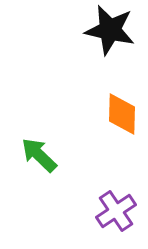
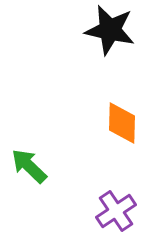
orange diamond: moved 9 px down
green arrow: moved 10 px left, 11 px down
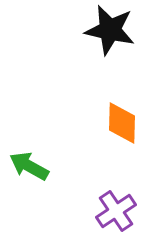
green arrow: rotated 15 degrees counterclockwise
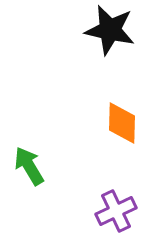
green arrow: rotated 30 degrees clockwise
purple cross: rotated 9 degrees clockwise
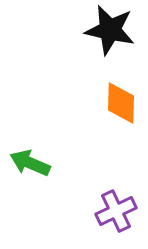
orange diamond: moved 1 px left, 20 px up
green arrow: moved 1 px right, 3 px up; rotated 36 degrees counterclockwise
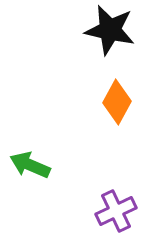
orange diamond: moved 4 px left, 1 px up; rotated 27 degrees clockwise
green arrow: moved 2 px down
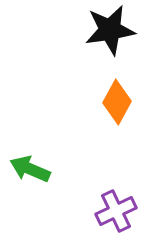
black star: rotated 21 degrees counterclockwise
green arrow: moved 4 px down
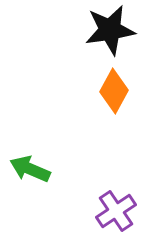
orange diamond: moved 3 px left, 11 px up
purple cross: rotated 9 degrees counterclockwise
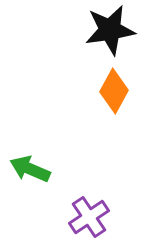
purple cross: moved 27 px left, 6 px down
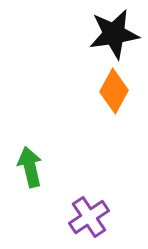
black star: moved 4 px right, 4 px down
green arrow: moved 2 px up; rotated 54 degrees clockwise
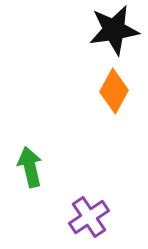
black star: moved 4 px up
